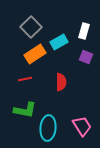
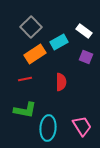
white rectangle: rotated 70 degrees counterclockwise
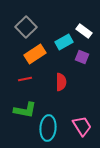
gray square: moved 5 px left
cyan rectangle: moved 5 px right
purple square: moved 4 px left
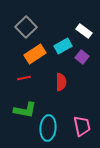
cyan rectangle: moved 1 px left, 4 px down
purple square: rotated 16 degrees clockwise
red line: moved 1 px left, 1 px up
pink trapezoid: rotated 20 degrees clockwise
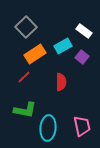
red line: moved 1 px up; rotated 32 degrees counterclockwise
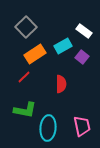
red semicircle: moved 2 px down
